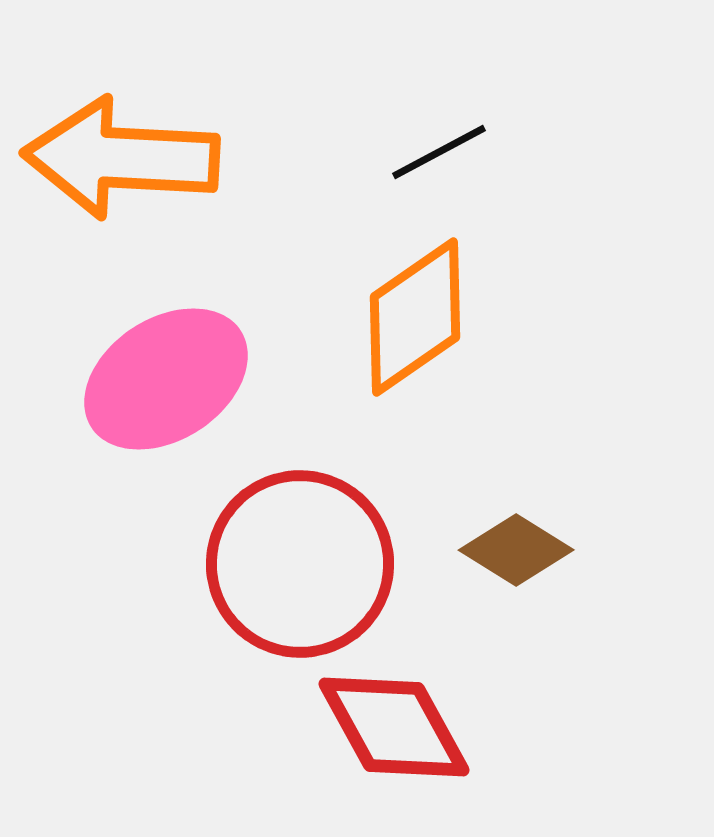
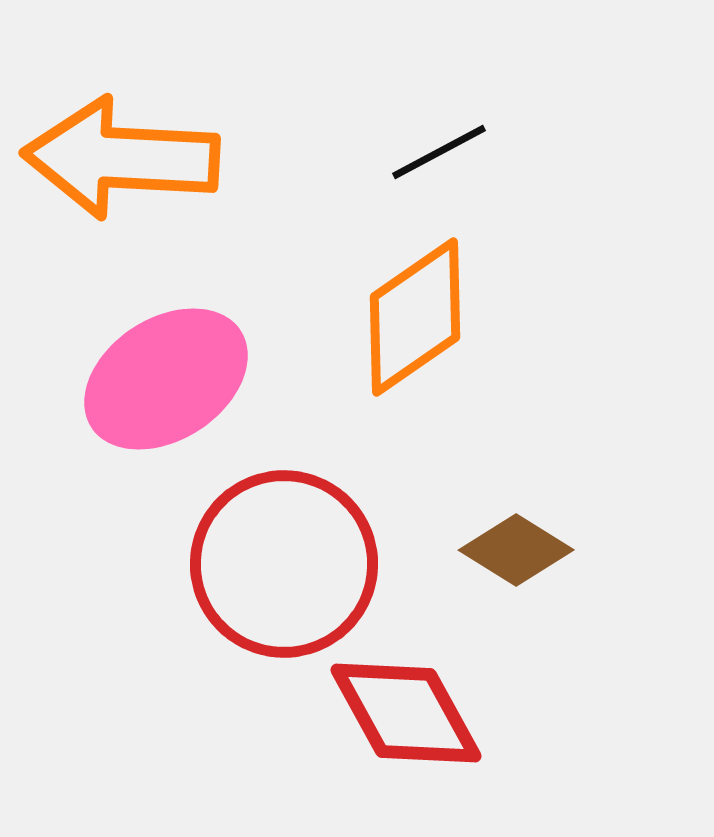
red circle: moved 16 px left
red diamond: moved 12 px right, 14 px up
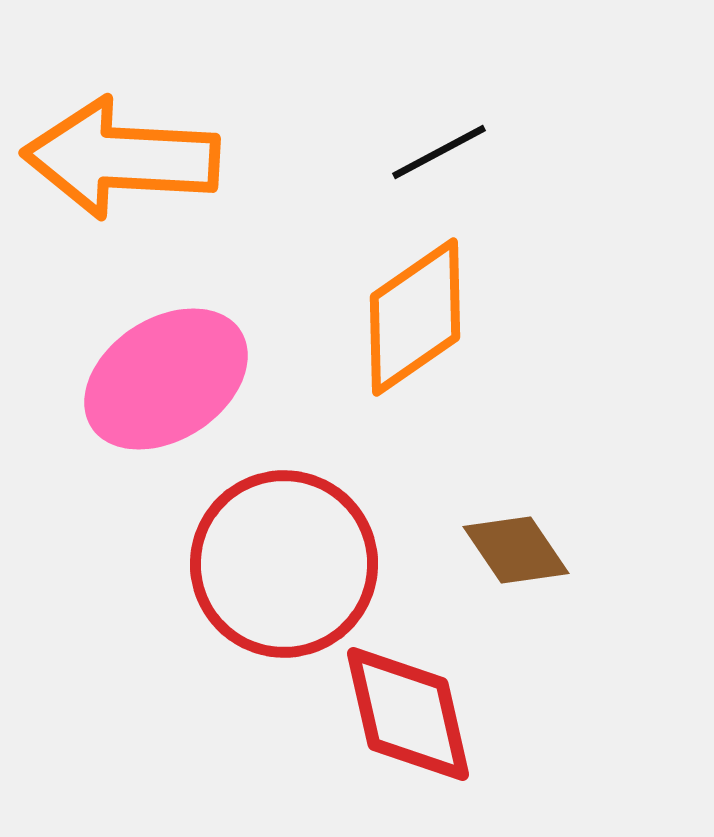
brown diamond: rotated 24 degrees clockwise
red diamond: moved 2 px right, 1 px down; rotated 16 degrees clockwise
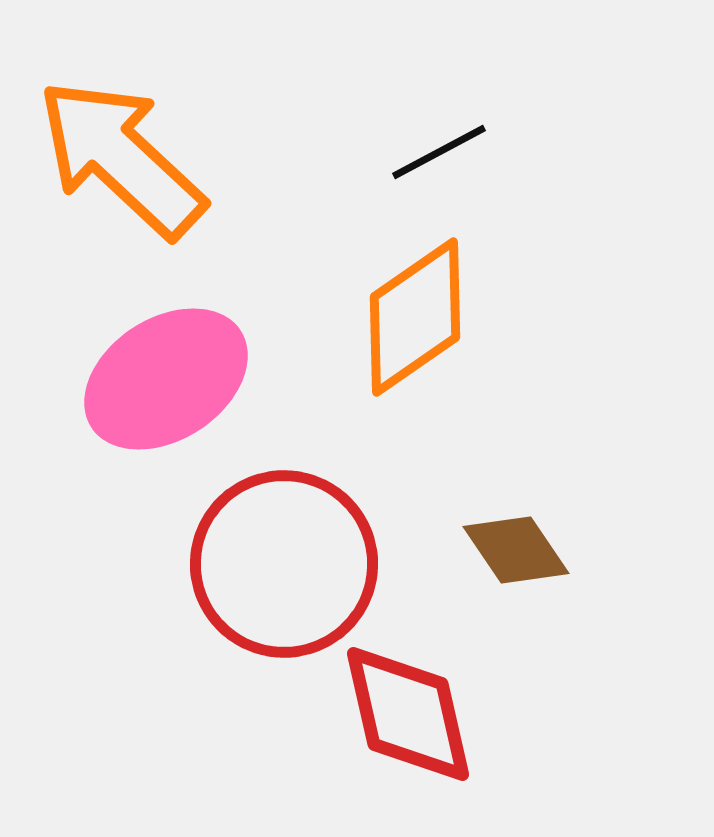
orange arrow: rotated 40 degrees clockwise
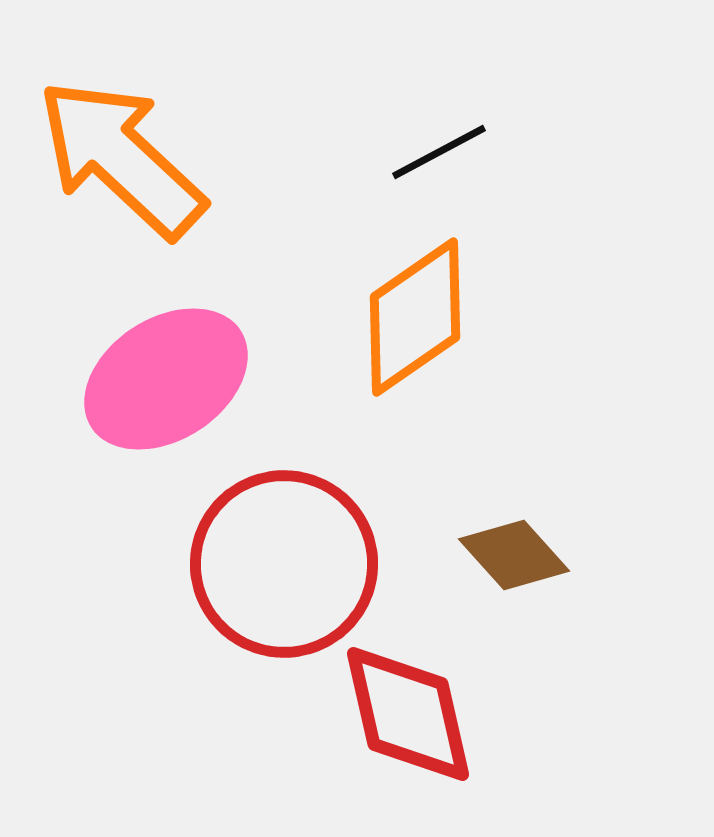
brown diamond: moved 2 px left, 5 px down; rotated 8 degrees counterclockwise
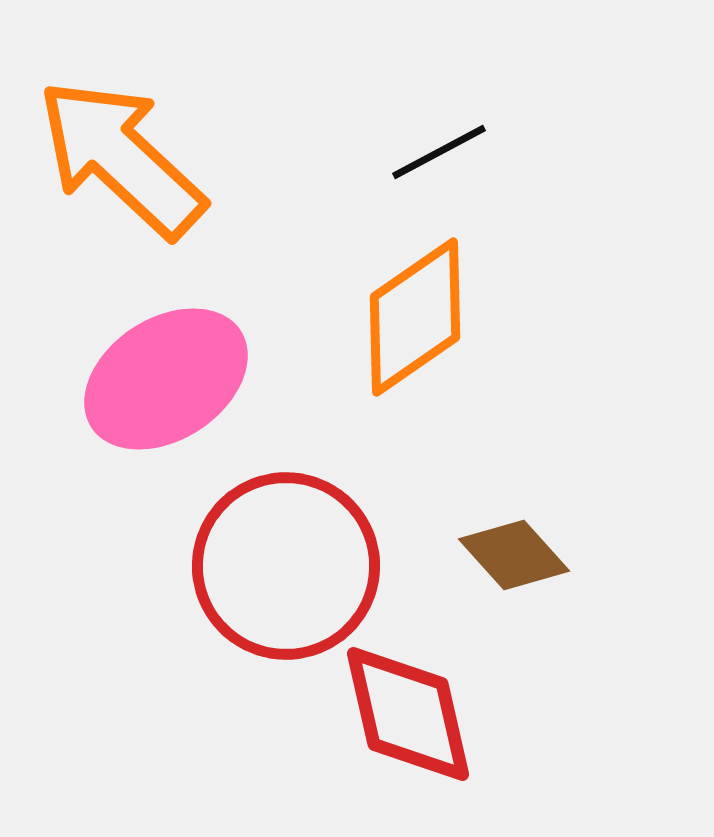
red circle: moved 2 px right, 2 px down
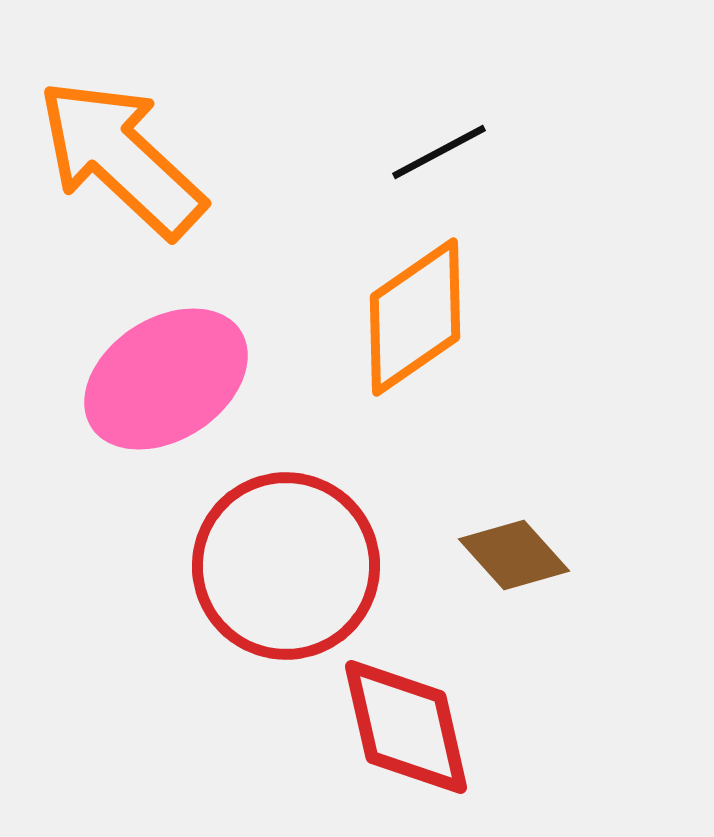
red diamond: moved 2 px left, 13 px down
